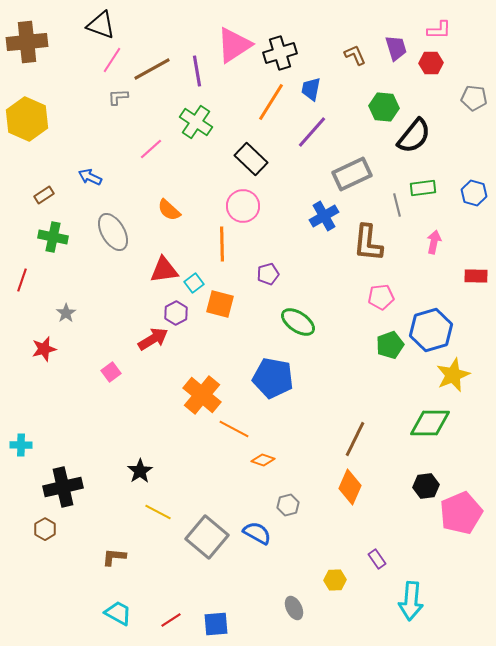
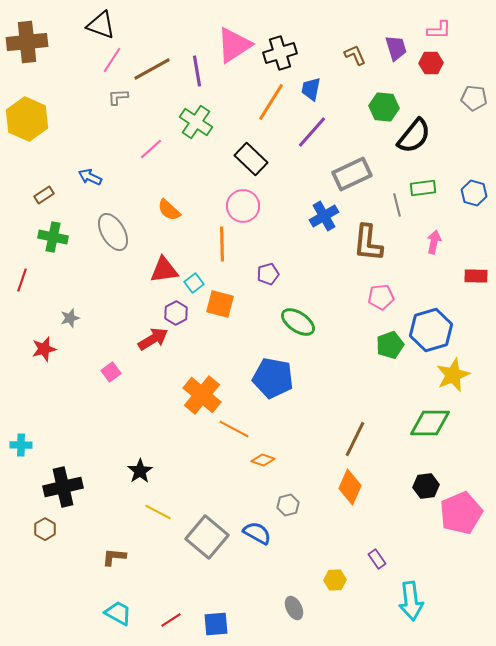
gray star at (66, 313): moved 4 px right, 5 px down; rotated 18 degrees clockwise
cyan arrow at (411, 601): rotated 12 degrees counterclockwise
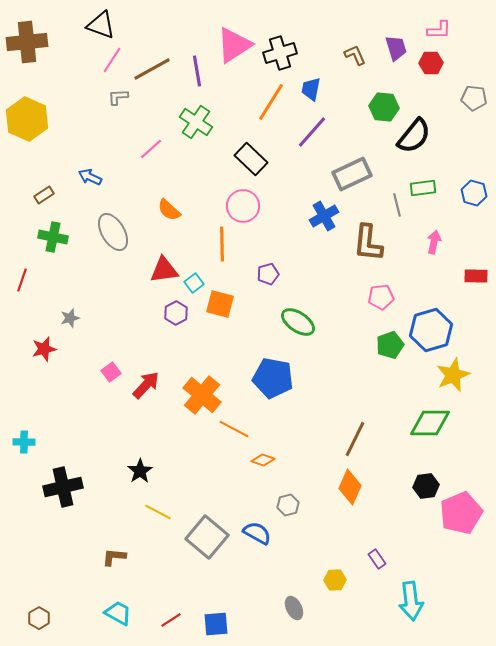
red arrow at (153, 339): moved 7 px left, 46 px down; rotated 16 degrees counterclockwise
cyan cross at (21, 445): moved 3 px right, 3 px up
brown hexagon at (45, 529): moved 6 px left, 89 px down
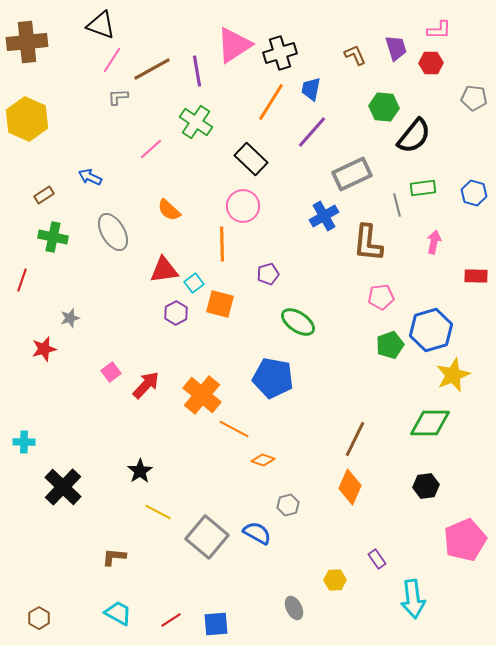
black cross at (63, 487): rotated 33 degrees counterclockwise
pink pentagon at (461, 513): moved 4 px right, 27 px down
cyan arrow at (411, 601): moved 2 px right, 2 px up
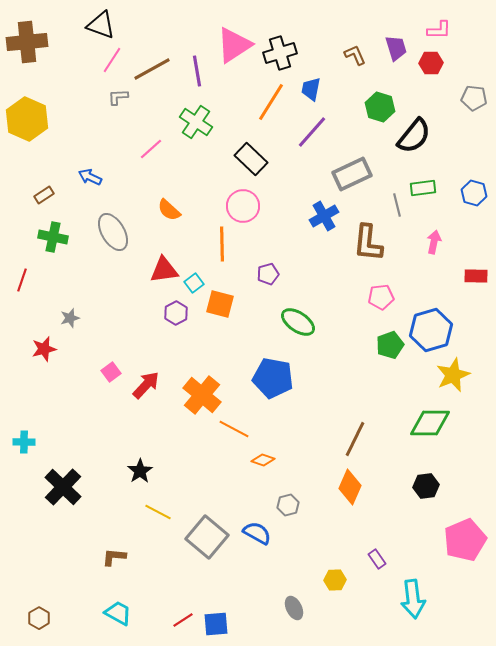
green hexagon at (384, 107): moved 4 px left; rotated 12 degrees clockwise
red line at (171, 620): moved 12 px right
